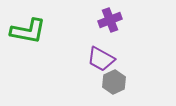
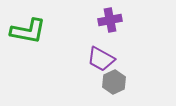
purple cross: rotated 10 degrees clockwise
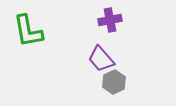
green L-shape: rotated 69 degrees clockwise
purple trapezoid: rotated 20 degrees clockwise
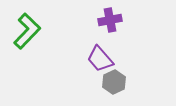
green L-shape: moved 1 px left; rotated 126 degrees counterclockwise
purple trapezoid: moved 1 px left
